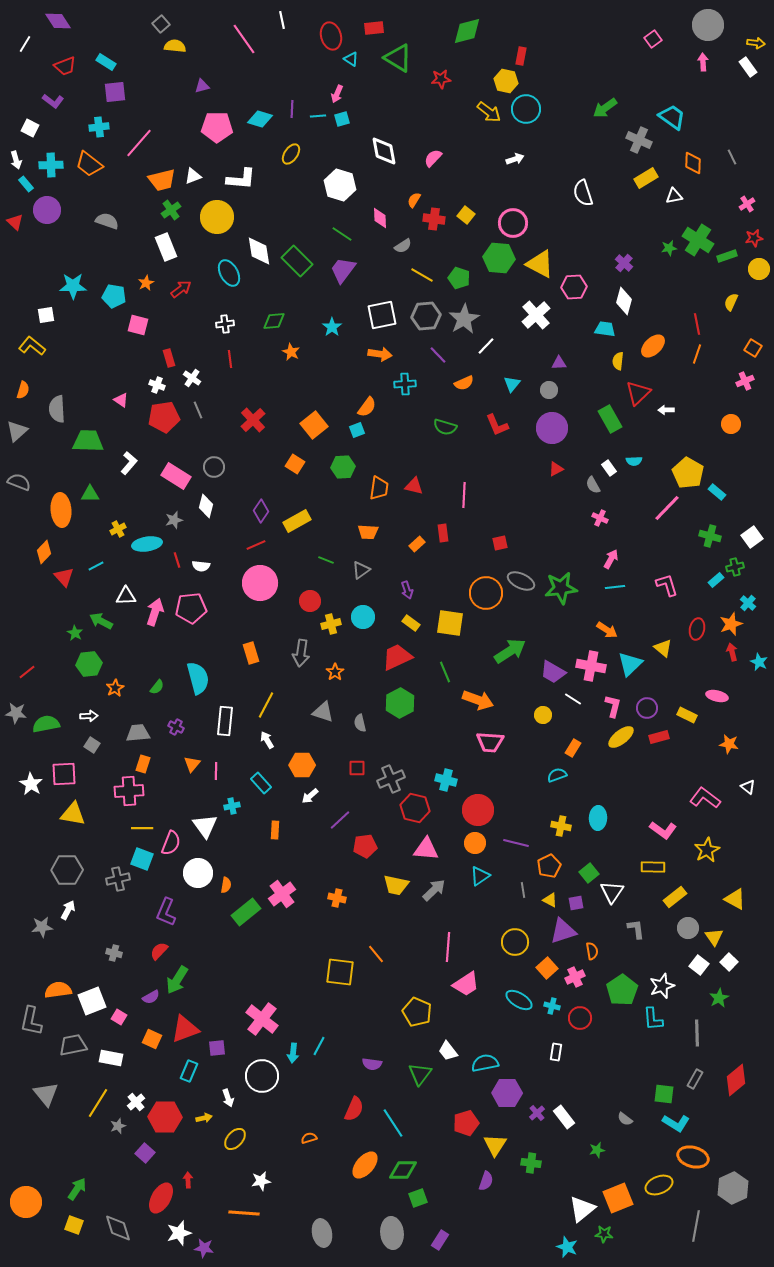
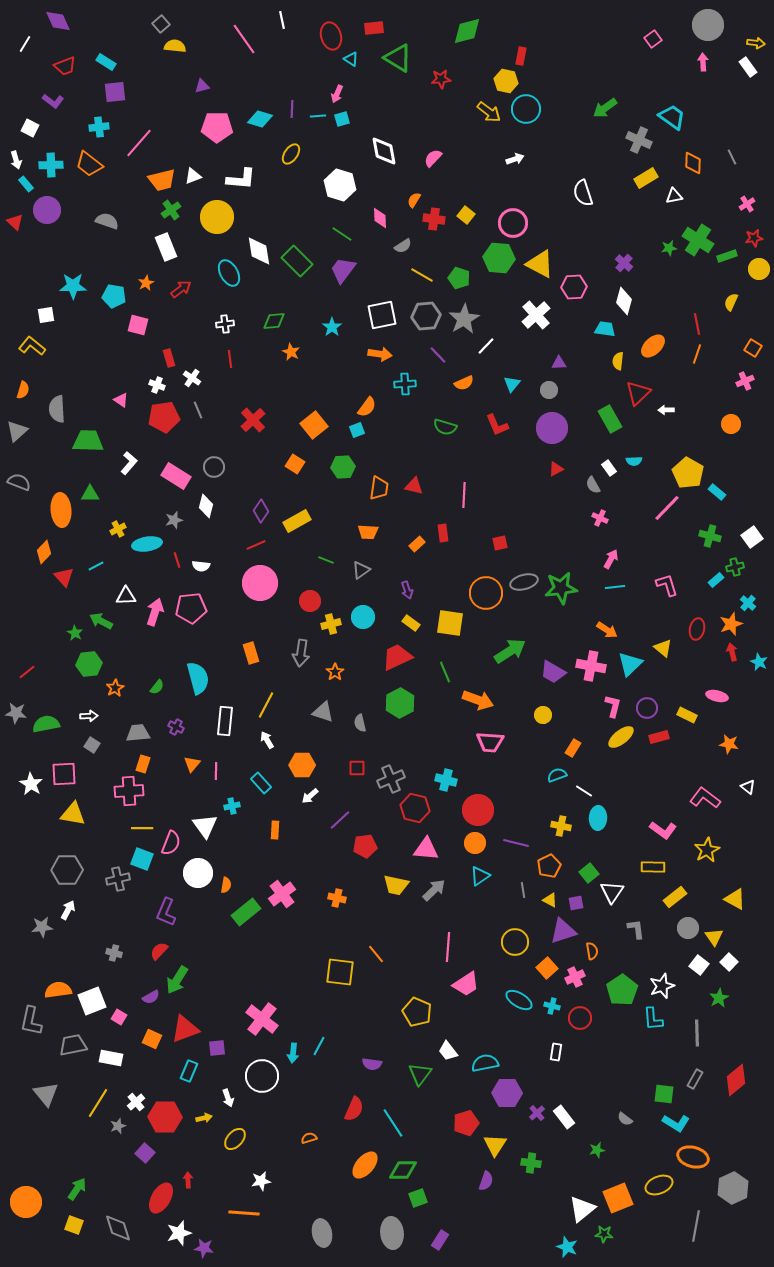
purple diamond at (58, 21): rotated 8 degrees clockwise
gray ellipse at (521, 581): moved 3 px right, 1 px down; rotated 40 degrees counterclockwise
white line at (573, 699): moved 11 px right, 92 px down
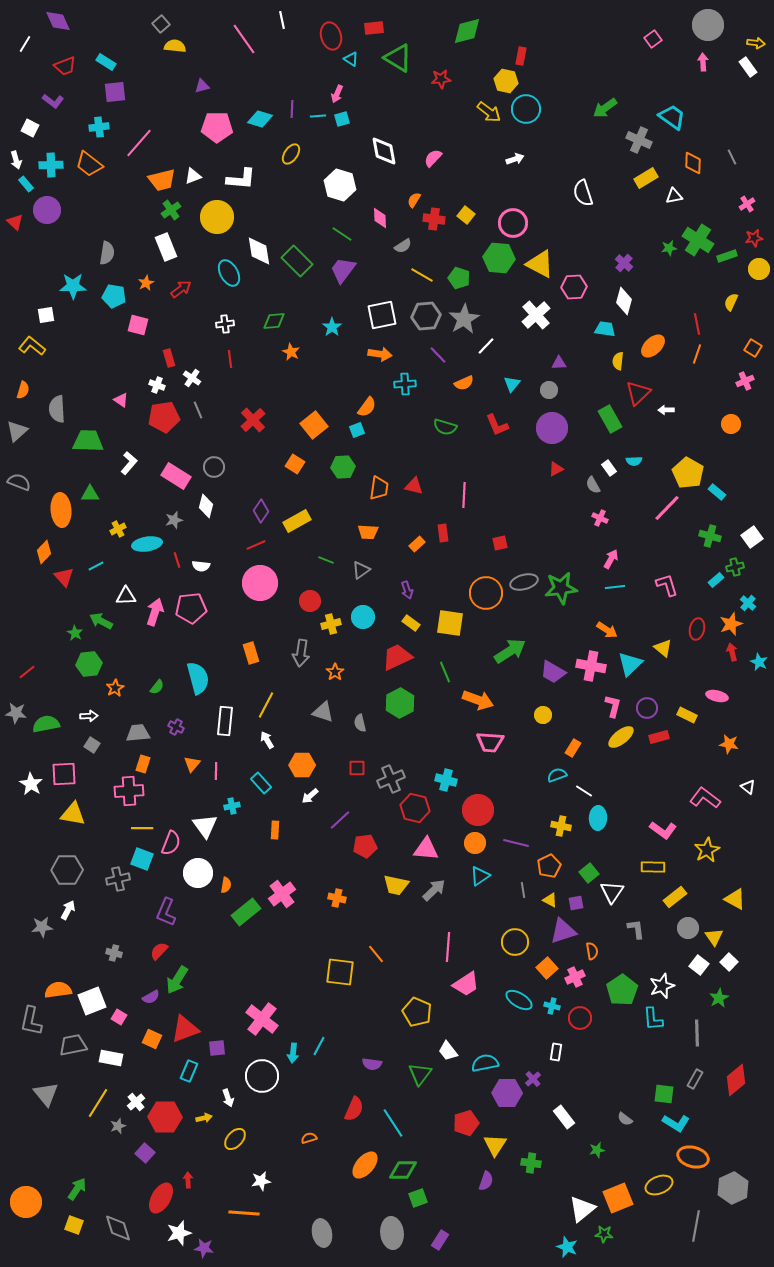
gray semicircle at (107, 221): moved 32 px down; rotated 80 degrees clockwise
purple cross at (537, 1113): moved 4 px left, 34 px up
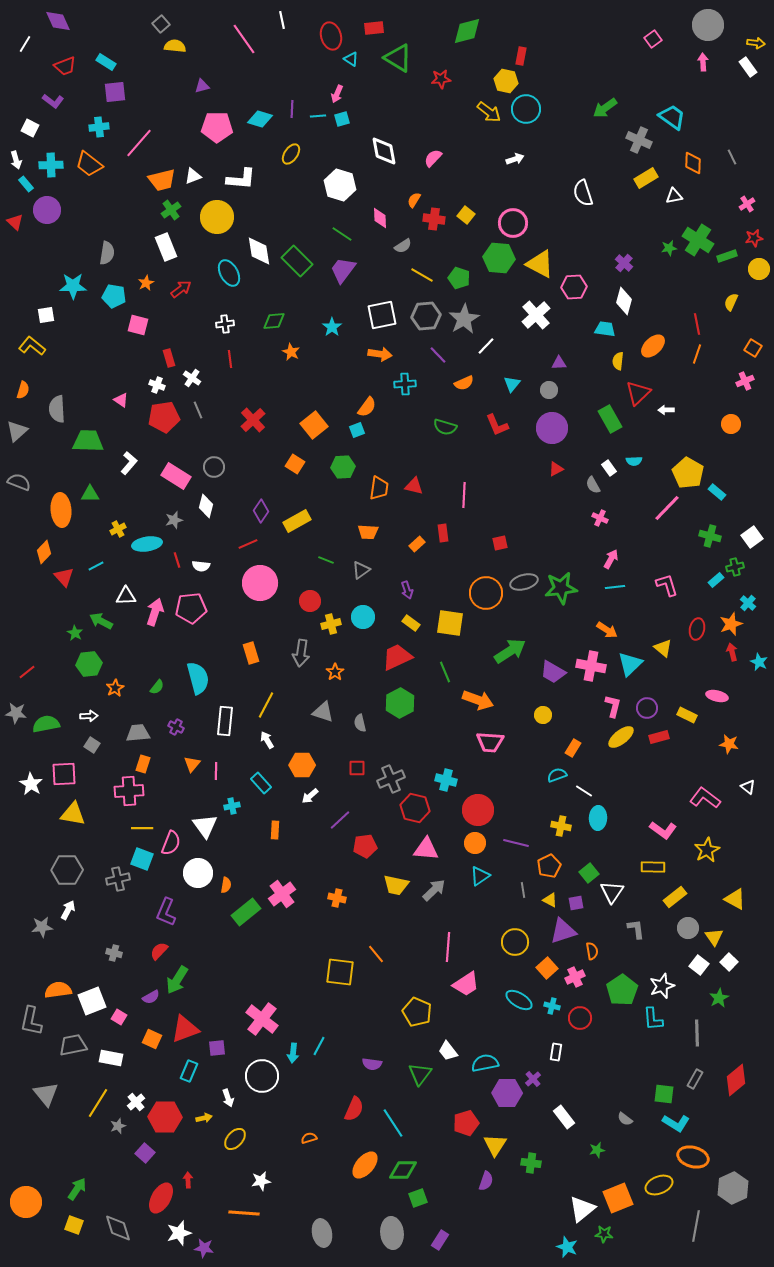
red line at (256, 545): moved 8 px left, 1 px up
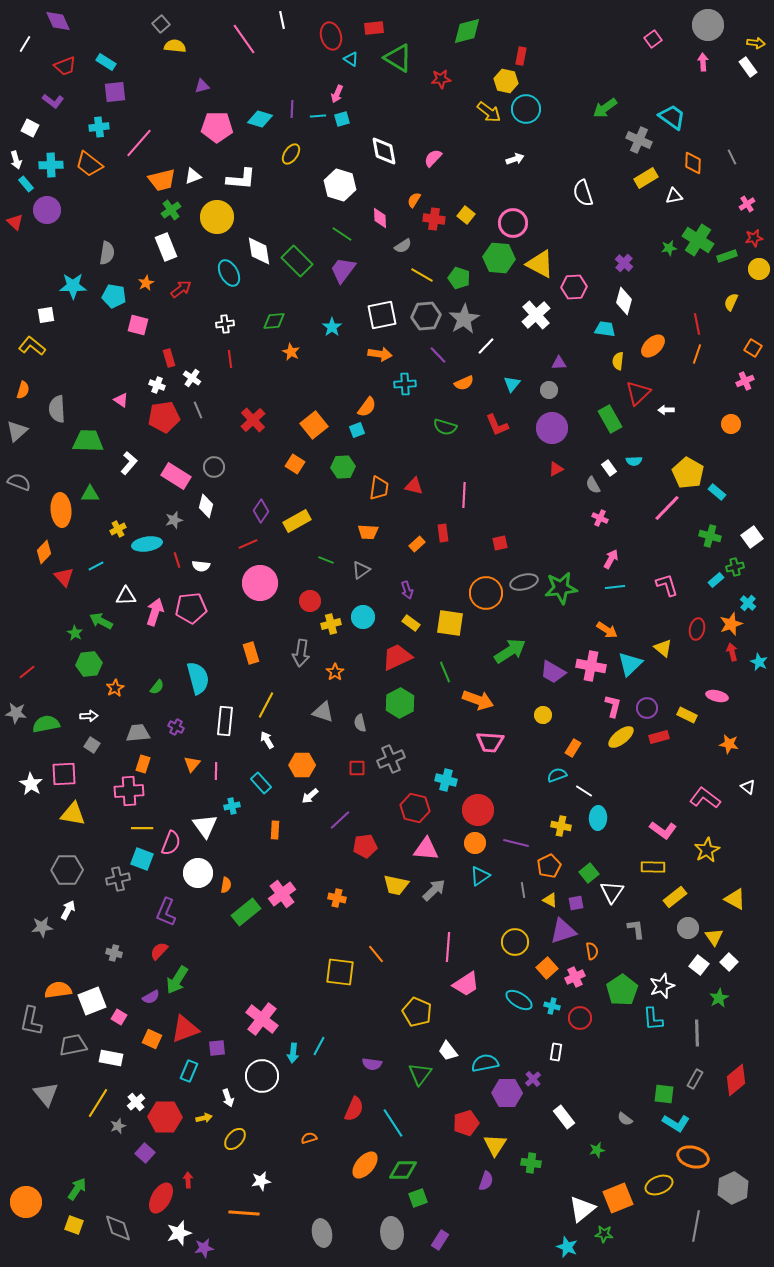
gray cross at (391, 779): moved 20 px up
purple star at (204, 1248): rotated 18 degrees counterclockwise
